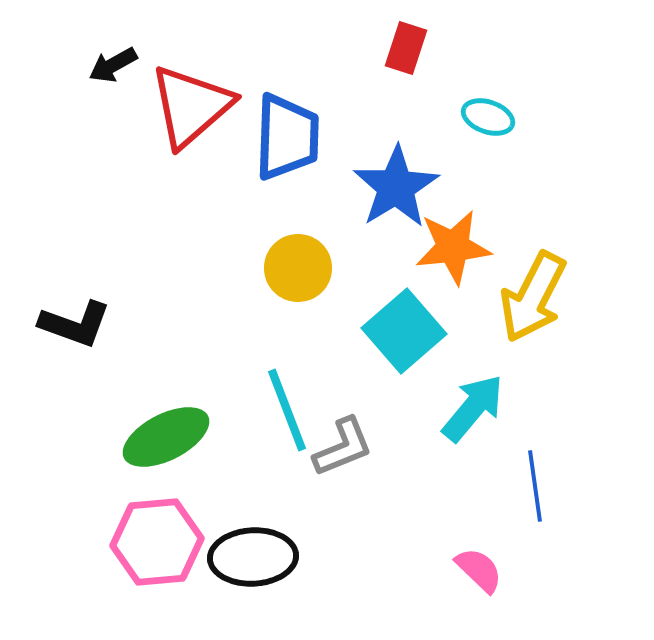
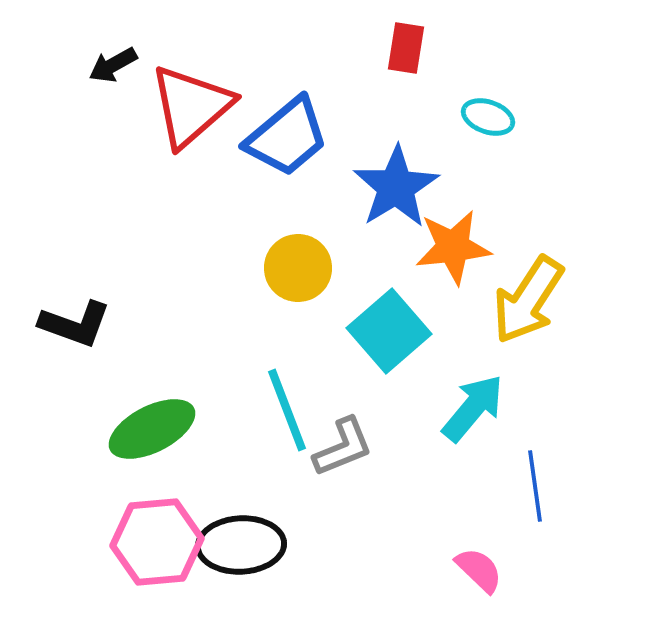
red rectangle: rotated 9 degrees counterclockwise
blue trapezoid: rotated 48 degrees clockwise
yellow arrow: moved 5 px left, 3 px down; rotated 6 degrees clockwise
cyan square: moved 15 px left
green ellipse: moved 14 px left, 8 px up
black ellipse: moved 12 px left, 12 px up
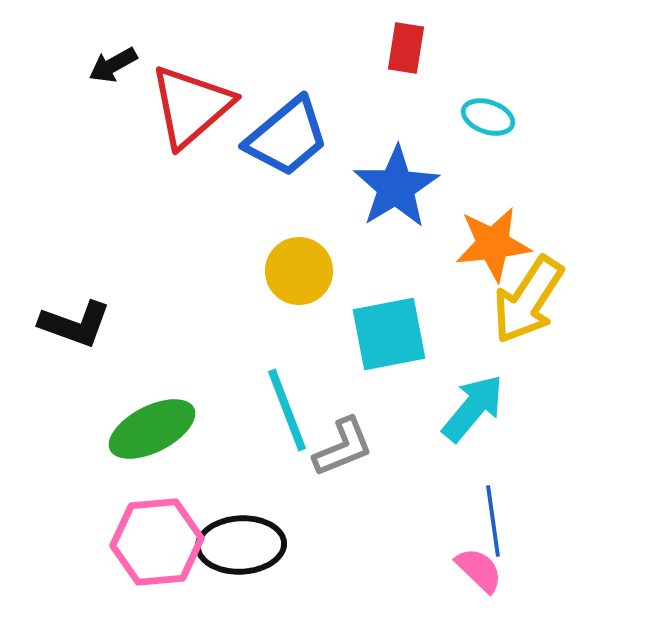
orange star: moved 40 px right, 3 px up
yellow circle: moved 1 px right, 3 px down
cyan square: moved 3 px down; rotated 30 degrees clockwise
blue line: moved 42 px left, 35 px down
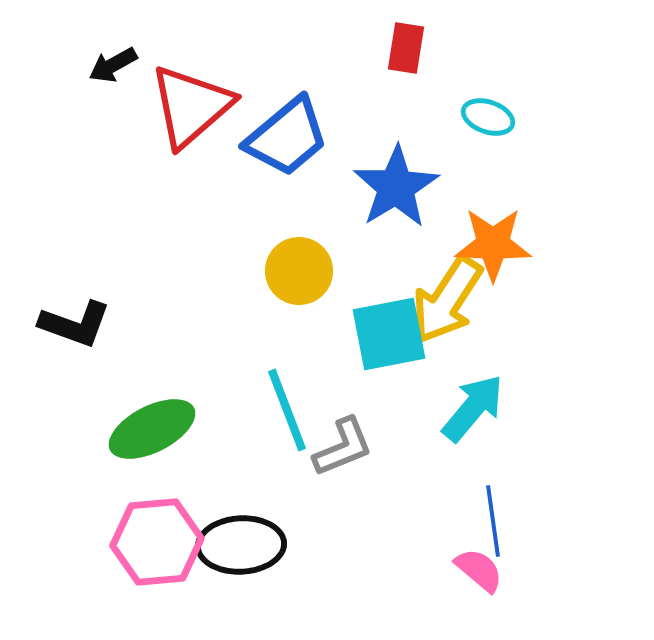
orange star: rotated 8 degrees clockwise
yellow arrow: moved 81 px left
pink semicircle: rotated 4 degrees counterclockwise
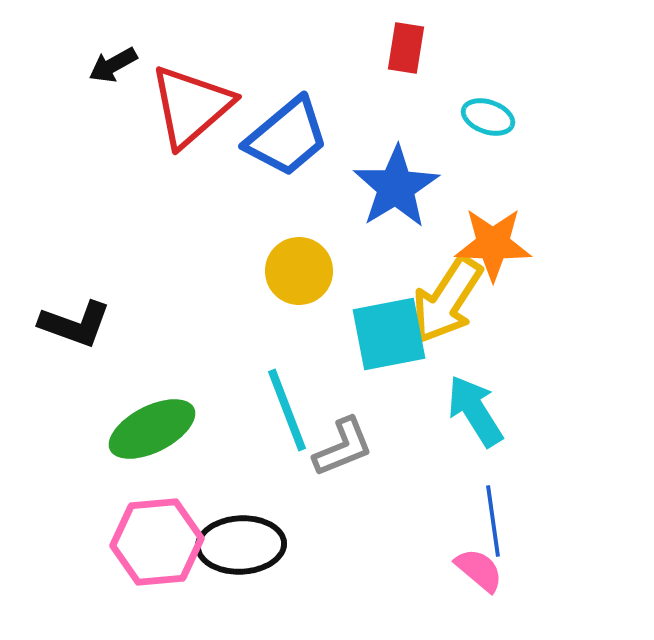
cyan arrow: moved 2 px right, 3 px down; rotated 72 degrees counterclockwise
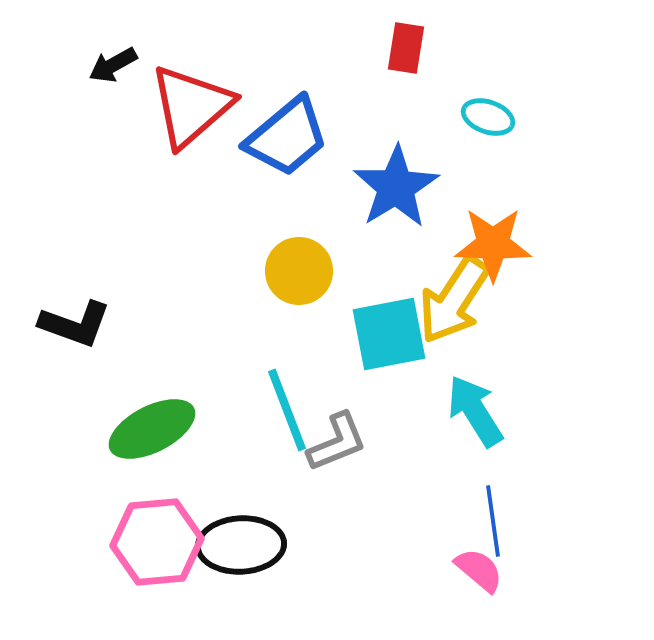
yellow arrow: moved 7 px right
gray L-shape: moved 6 px left, 5 px up
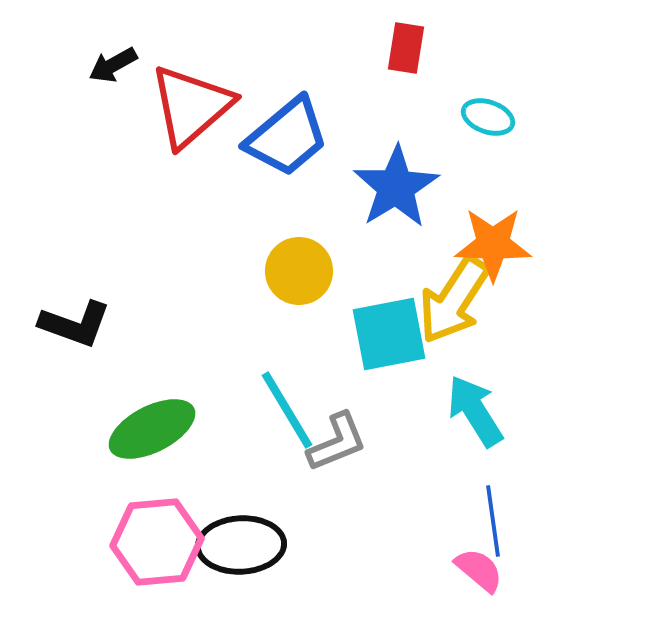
cyan line: rotated 10 degrees counterclockwise
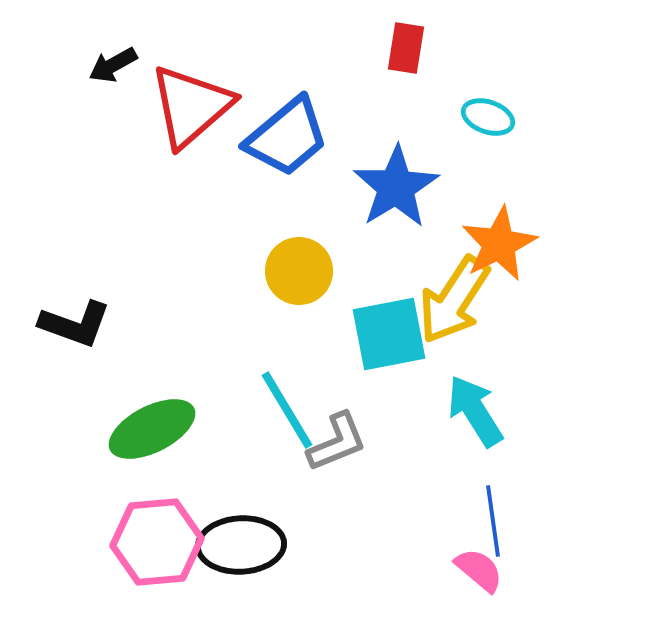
orange star: moved 6 px right; rotated 28 degrees counterclockwise
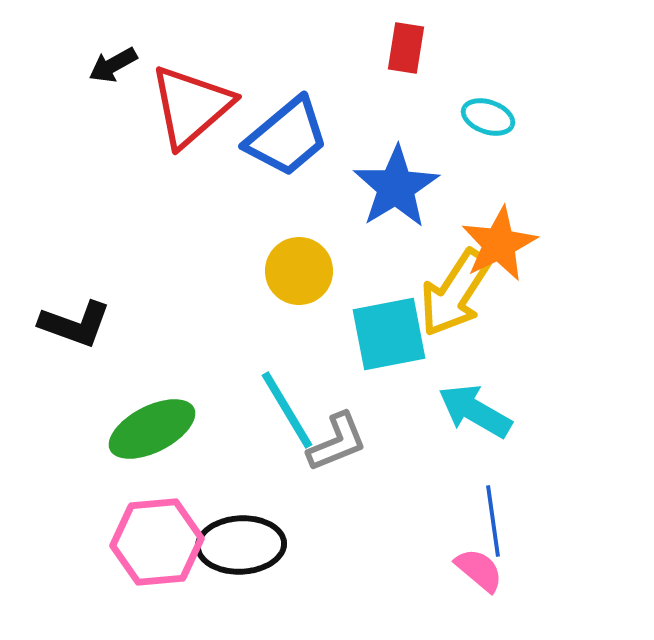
yellow arrow: moved 1 px right, 7 px up
cyan arrow: rotated 28 degrees counterclockwise
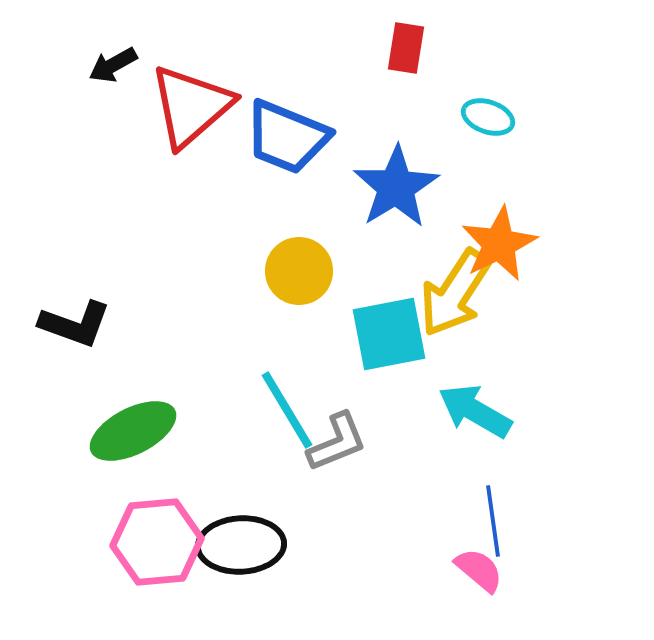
blue trapezoid: rotated 62 degrees clockwise
green ellipse: moved 19 px left, 2 px down
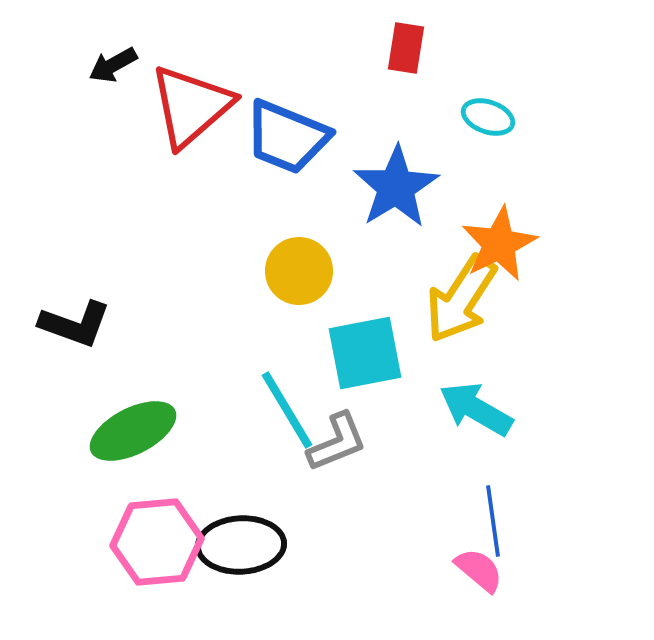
yellow arrow: moved 6 px right, 6 px down
cyan square: moved 24 px left, 19 px down
cyan arrow: moved 1 px right, 2 px up
